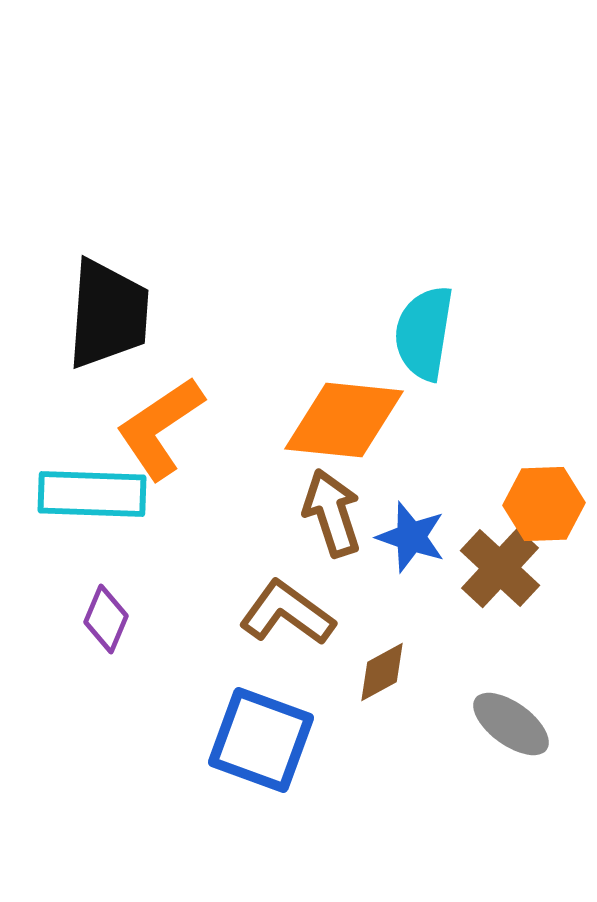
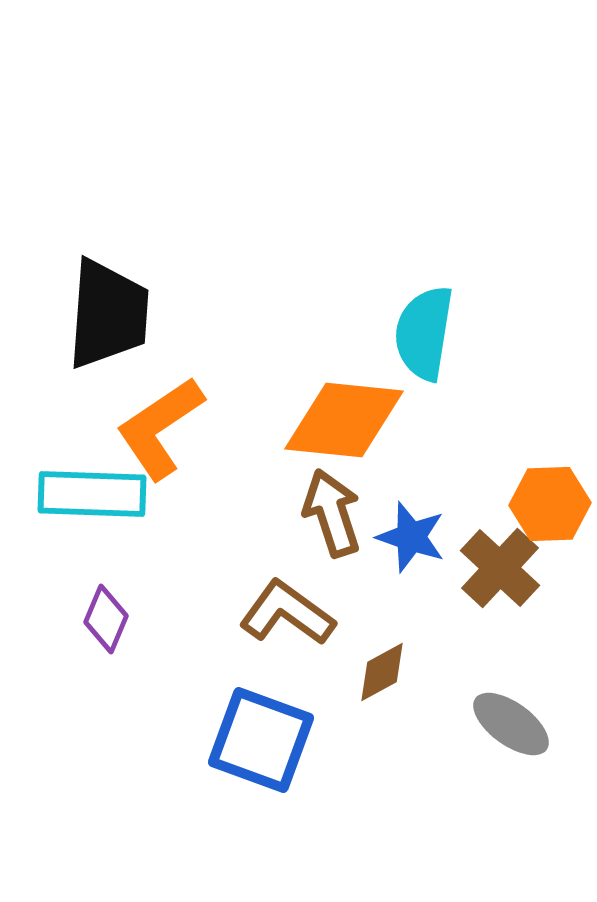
orange hexagon: moved 6 px right
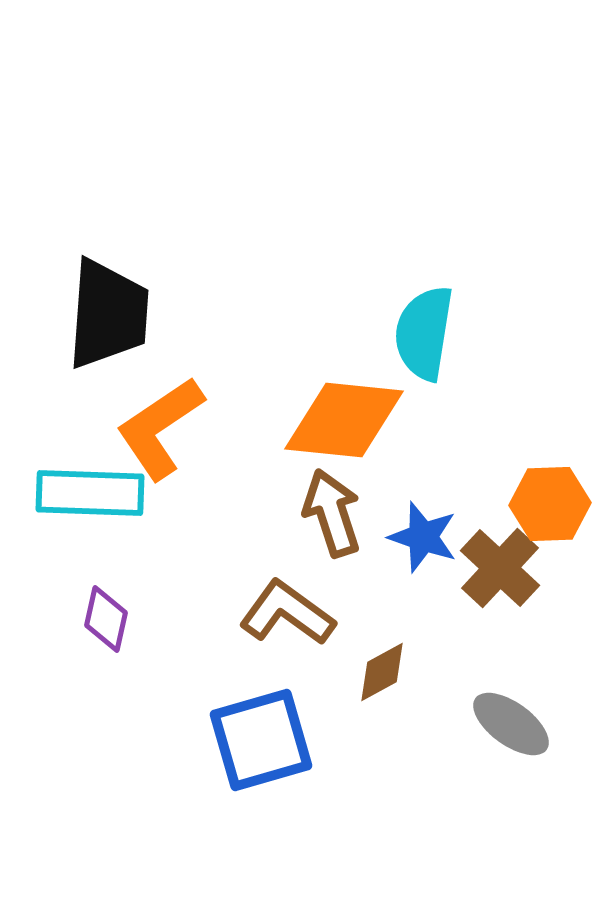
cyan rectangle: moved 2 px left, 1 px up
blue star: moved 12 px right
purple diamond: rotated 10 degrees counterclockwise
blue square: rotated 36 degrees counterclockwise
